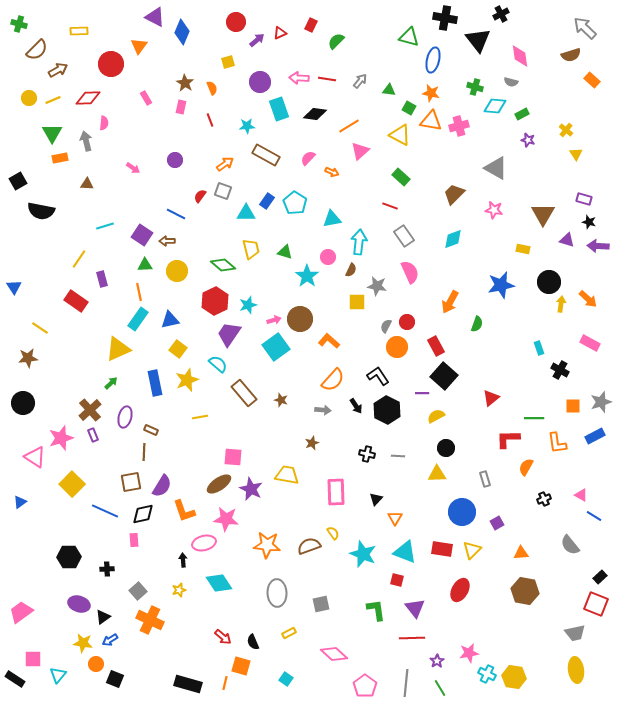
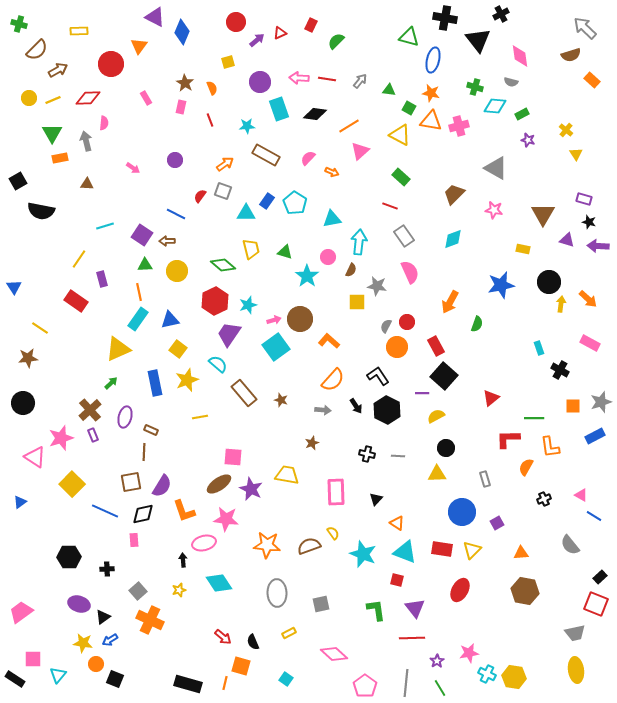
orange L-shape at (557, 443): moved 7 px left, 4 px down
orange triangle at (395, 518): moved 2 px right, 5 px down; rotated 28 degrees counterclockwise
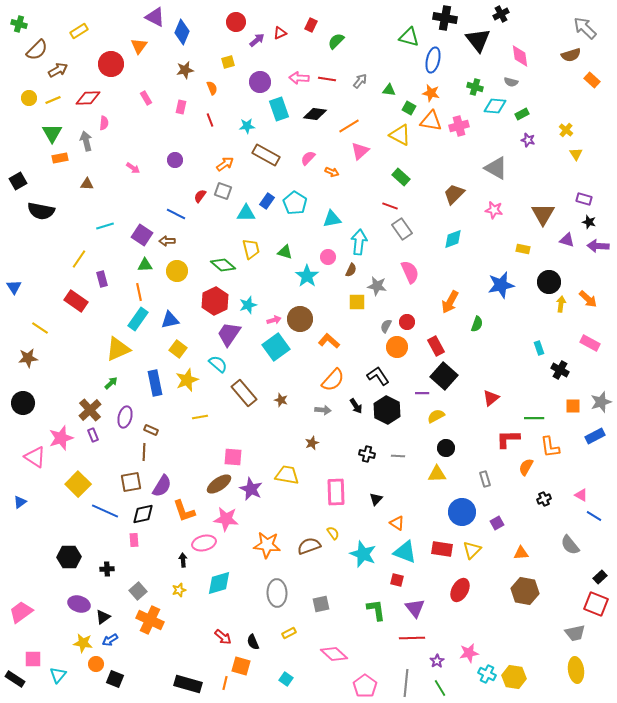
yellow rectangle at (79, 31): rotated 30 degrees counterclockwise
brown star at (185, 83): moved 13 px up; rotated 30 degrees clockwise
gray rectangle at (404, 236): moved 2 px left, 7 px up
yellow square at (72, 484): moved 6 px right
cyan diamond at (219, 583): rotated 72 degrees counterclockwise
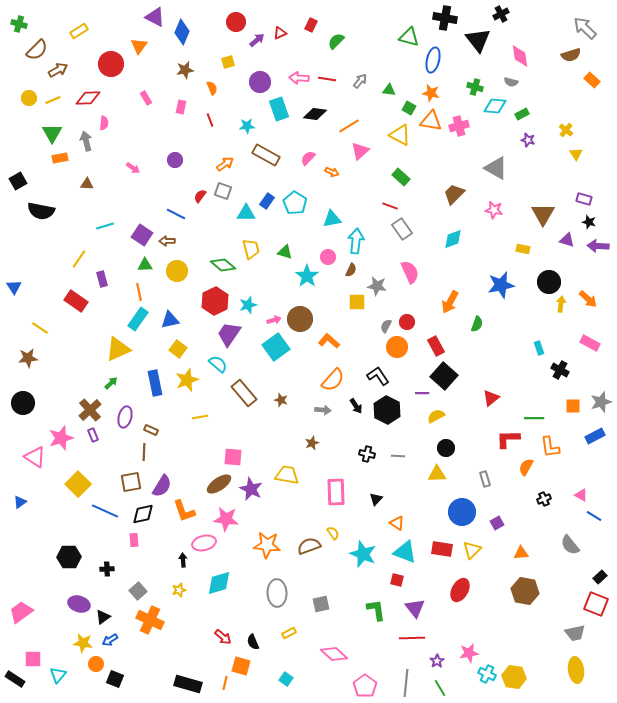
cyan arrow at (359, 242): moved 3 px left, 1 px up
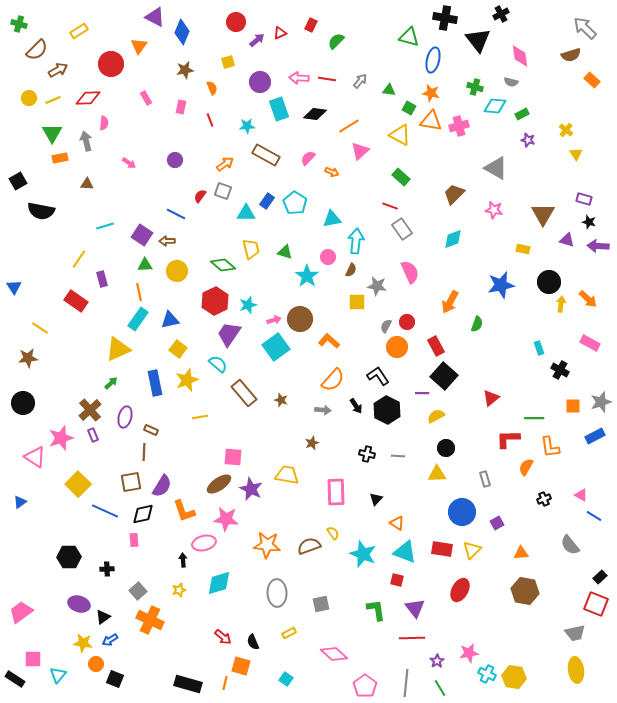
pink arrow at (133, 168): moved 4 px left, 5 px up
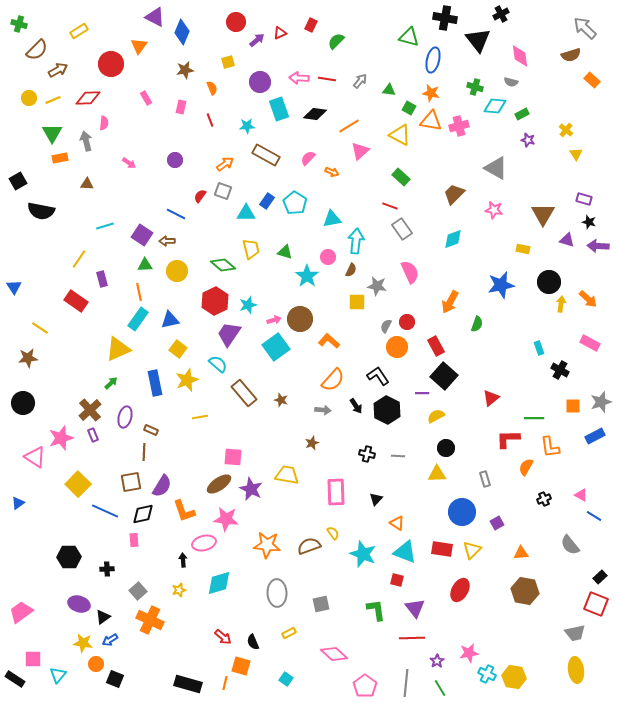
blue triangle at (20, 502): moved 2 px left, 1 px down
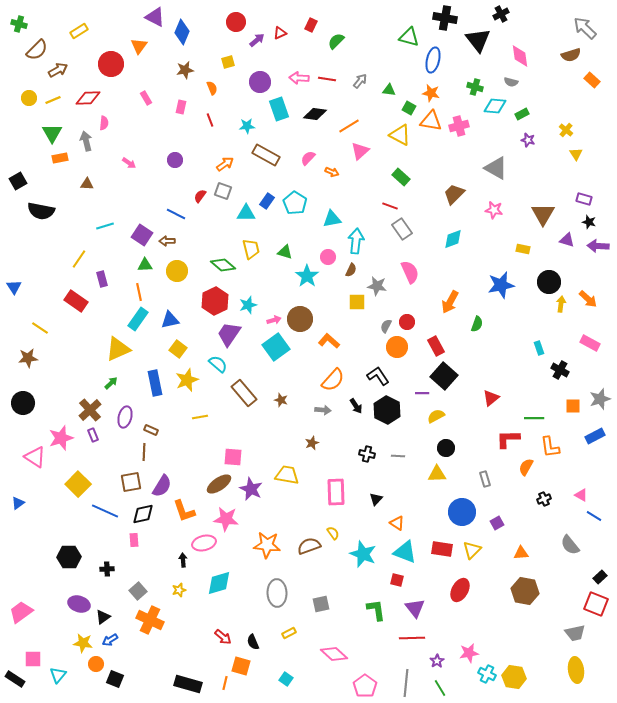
gray star at (601, 402): moved 1 px left, 3 px up
